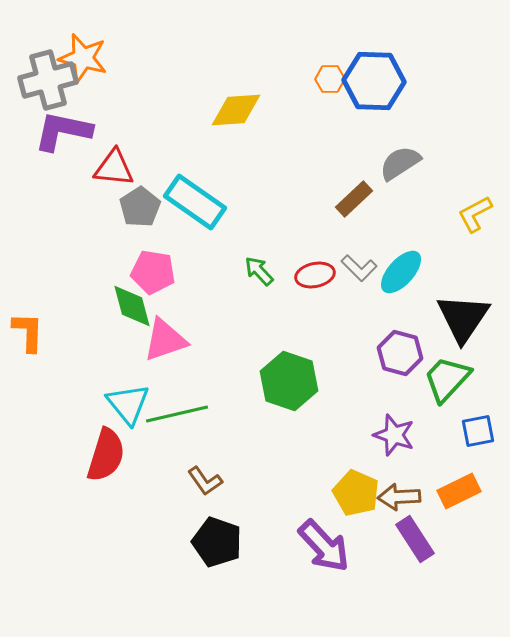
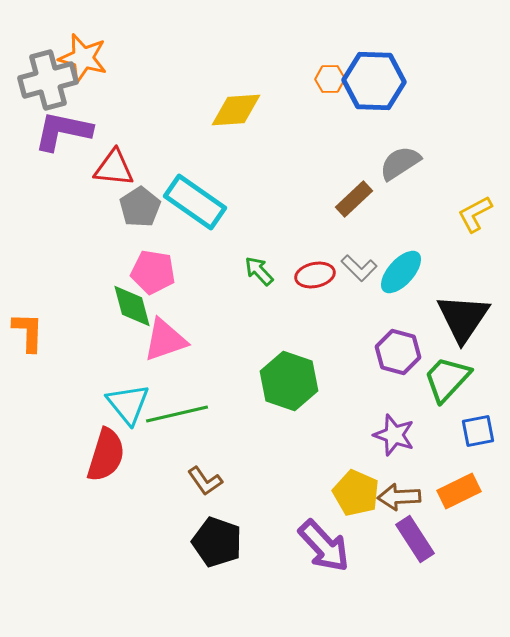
purple hexagon: moved 2 px left, 1 px up
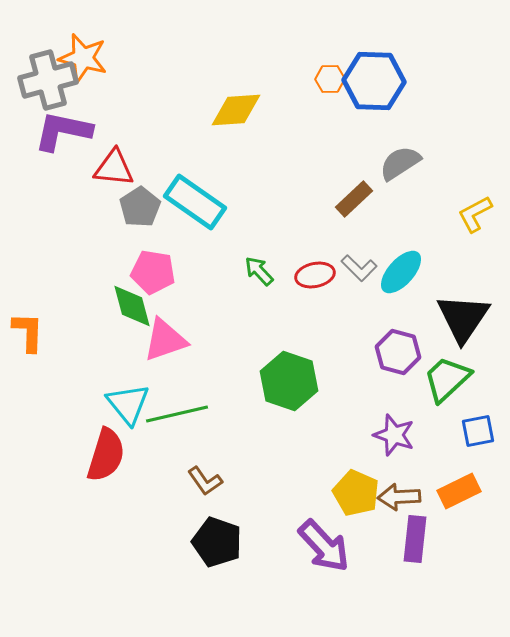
green trapezoid: rotated 4 degrees clockwise
purple rectangle: rotated 39 degrees clockwise
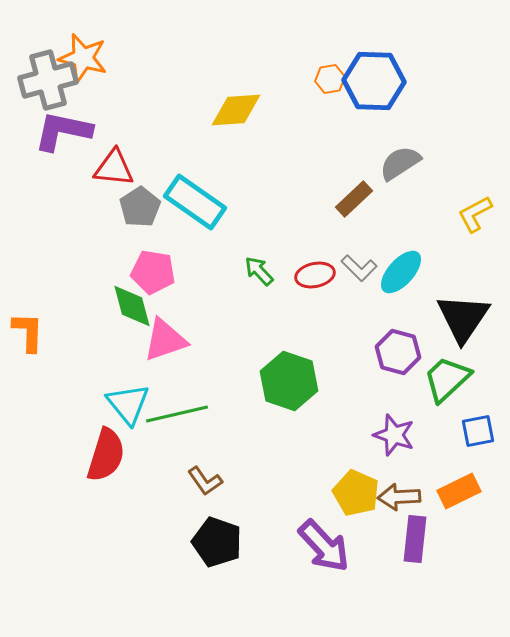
orange hexagon: rotated 8 degrees counterclockwise
